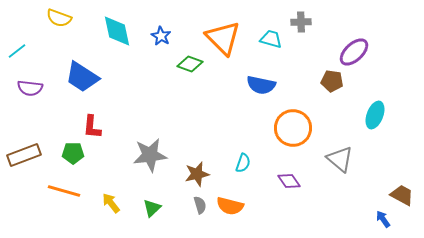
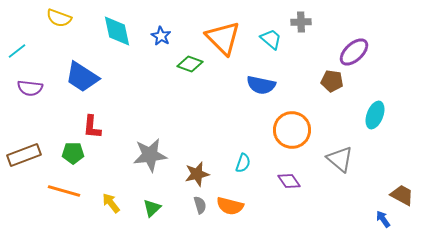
cyan trapezoid: rotated 25 degrees clockwise
orange circle: moved 1 px left, 2 px down
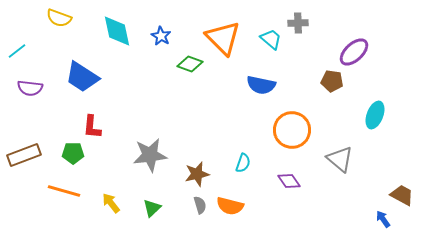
gray cross: moved 3 px left, 1 px down
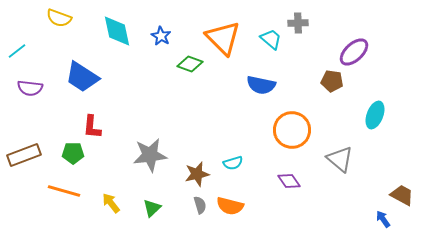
cyan semicircle: moved 10 px left; rotated 54 degrees clockwise
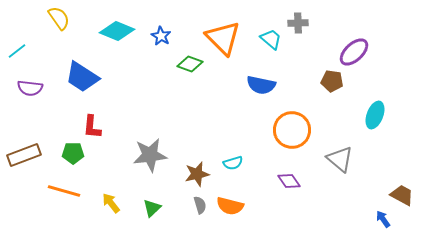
yellow semicircle: rotated 145 degrees counterclockwise
cyan diamond: rotated 56 degrees counterclockwise
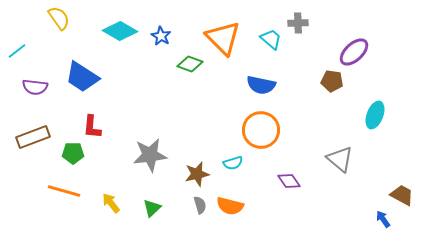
cyan diamond: moved 3 px right; rotated 8 degrees clockwise
purple semicircle: moved 5 px right, 1 px up
orange circle: moved 31 px left
brown rectangle: moved 9 px right, 18 px up
